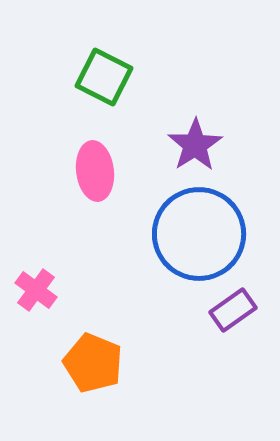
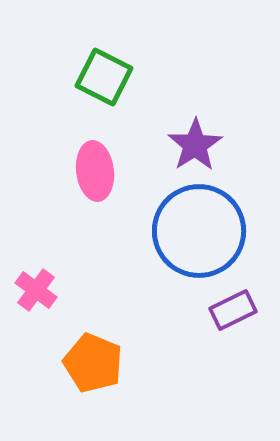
blue circle: moved 3 px up
purple rectangle: rotated 9 degrees clockwise
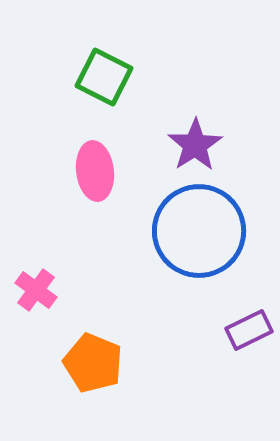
purple rectangle: moved 16 px right, 20 px down
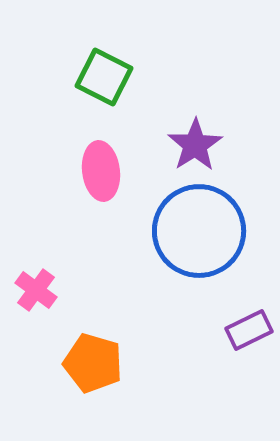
pink ellipse: moved 6 px right
orange pentagon: rotated 6 degrees counterclockwise
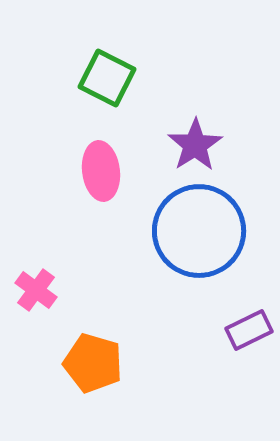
green square: moved 3 px right, 1 px down
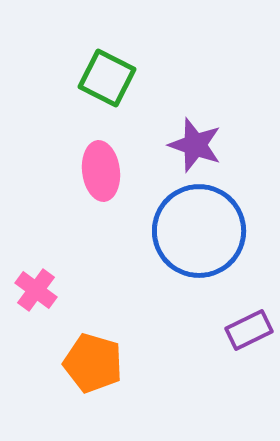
purple star: rotated 20 degrees counterclockwise
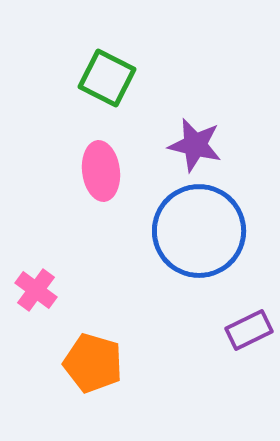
purple star: rotated 6 degrees counterclockwise
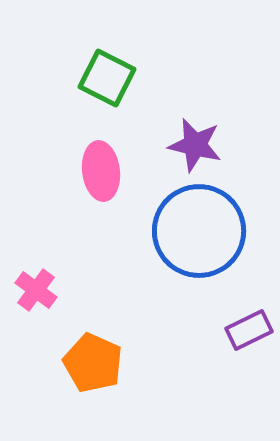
orange pentagon: rotated 8 degrees clockwise
